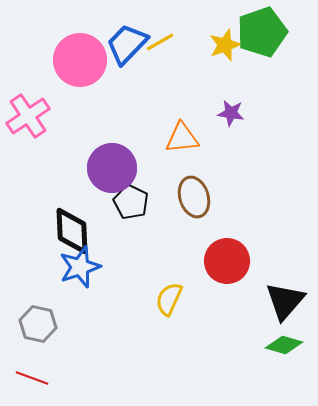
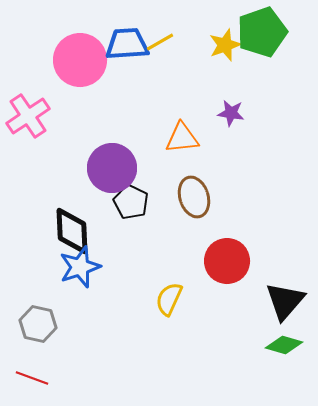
blue trapezoid: rotated 42 degrees clockwise
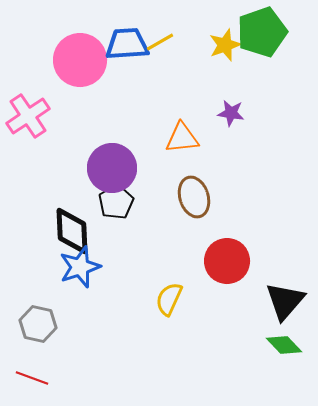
black pentagon: moved 15 px left; rotated 16 degrees clockwise
green diamond: rotated 30 degrees clockwise
